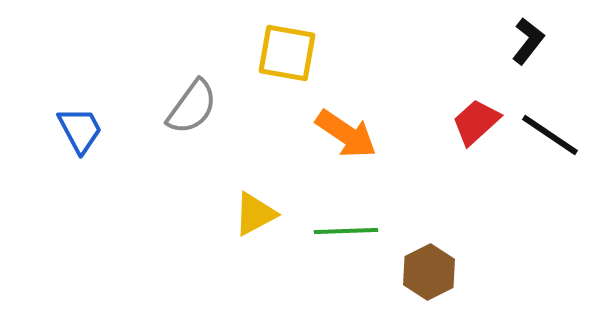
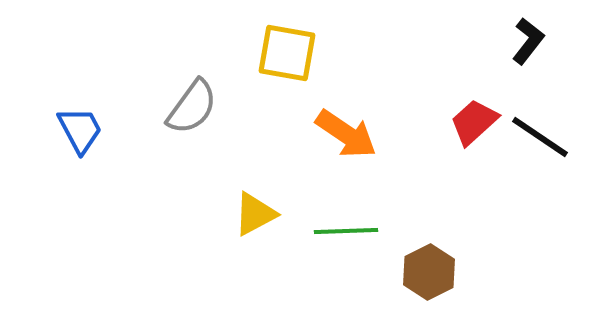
red trapezoid: moved 2 px left
black line: moved 10 px left, 2 px down
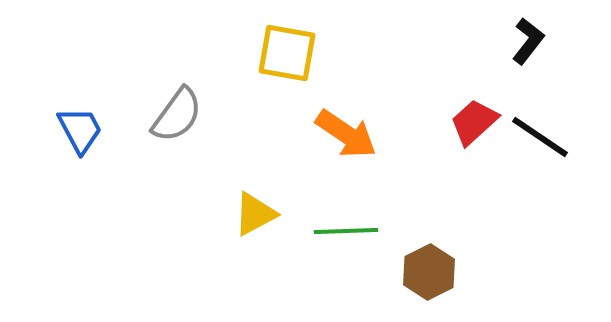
gray semicircle: moved 15 px left, 8 px down
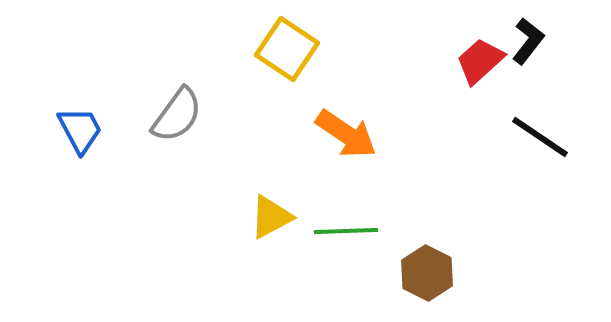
yellow square: moved 4 px up; rotated 24 degrees clockwise
red trapezoid: moved 6 px right, 61 px up
yellow triangle: moved 16 px right, 3 px down
brown hexagon: moved 2 px left, 1 px down; rotated 6 degrees counterclockwise
